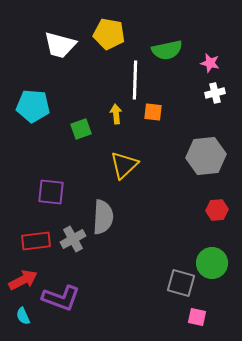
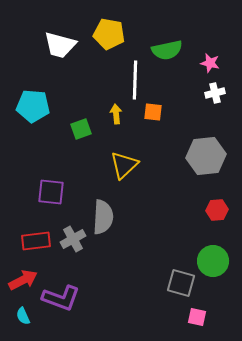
green circle: moved 1 px right, 2 px up
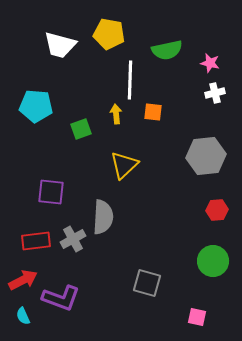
white line: moved 5 px left
cyan pentagon: moved 3 px right
gray square: moved 34 px left
